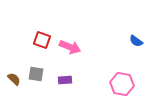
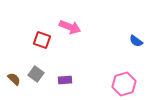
pink arrow: moved 20 px up
gray square: rotated 28 degrees clockwise
pink hexagon: moved 2 px right; rotated 25 degrees counterclockwise
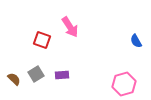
pink arrow: rotated 35 degrees clockwise
blue semicircle: rotated 24 degrees clockwise
gray square: rotated 21 degrees clockwise
purple rectangle: moved 3 px left, 5 px up
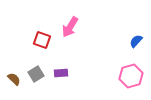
pink arrow: rotated 65 degrees clockwise
blue semicircle: rotated 72 degrees clockwise
purple rectangle: moved 1 px left, 2 px up
pink hexagon: moved 7 px right, 8 px up
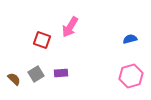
blue semicircle: moved 6 px left, 2 px up; rotated 32 degrees clockwise
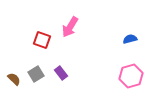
purple rectangle: rotated 56 degrees clockwise
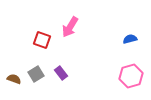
brown semicircle: rotated 24 degrees counterclockwise
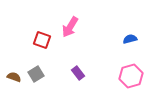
purple rectangle: moved 17 px right
brown semicircle: moved 2 px up
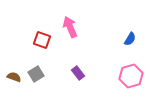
pink arrow: rotated 125 degrees clockwise
blue semicircle: rotated 136 degrees clockwise
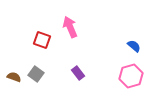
blue semicircle: moved 4 px right, 7 px down; rotated 80 degrees counterclockwise
gray square: rotated 21 degrees counterclockwise
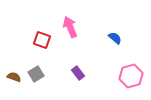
blue semicircle: moved 19 px left, 8 px up
gray square: rotated 21 degrees clockwise
